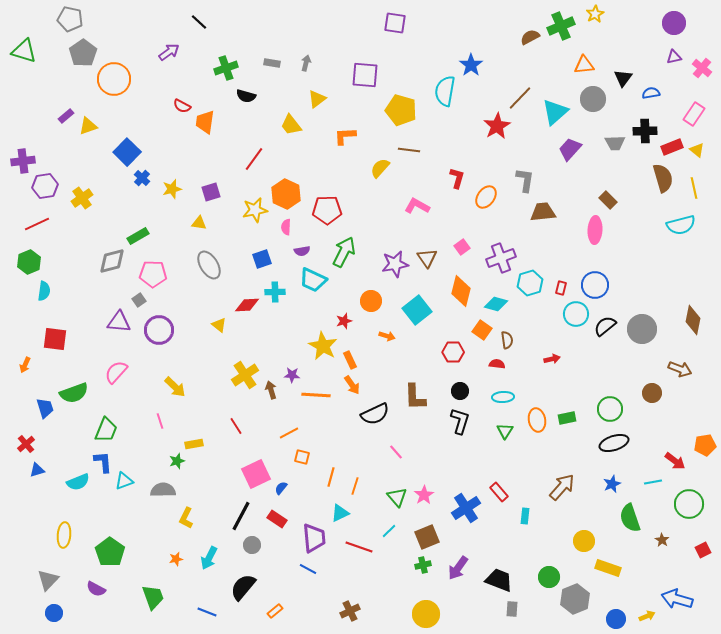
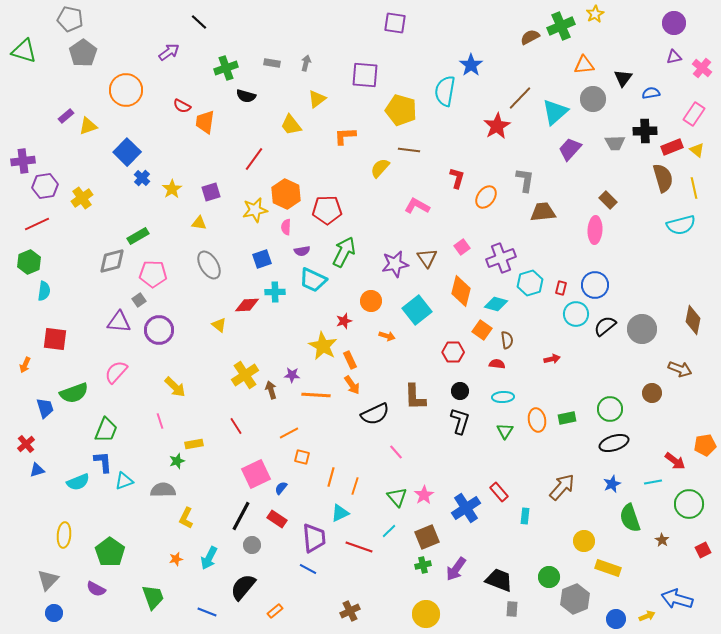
orange circle at (114, 79): moved 12 px right, 11 px down
yellow star at (172, 189): rotated 18 degrees counterclockwise
purple arrow at (458, 568): moved 2 px left, 1 px down
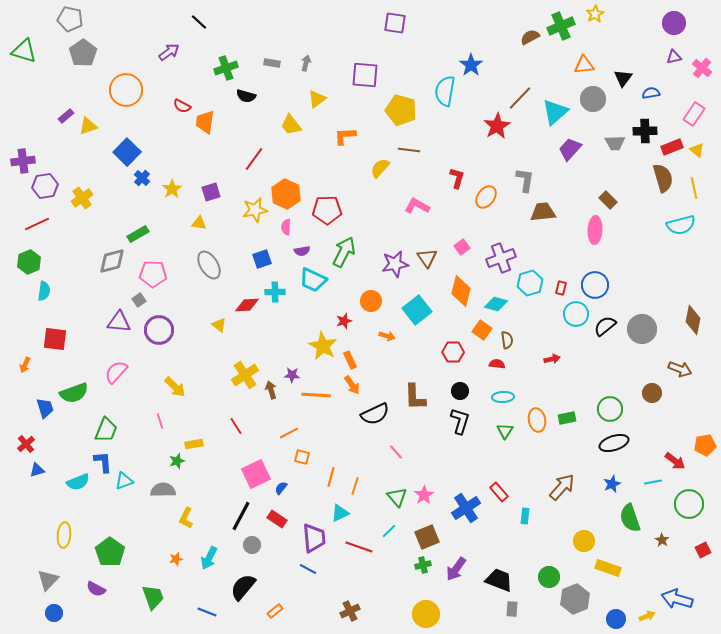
green rectangle at (138, 236): moved 2 px up
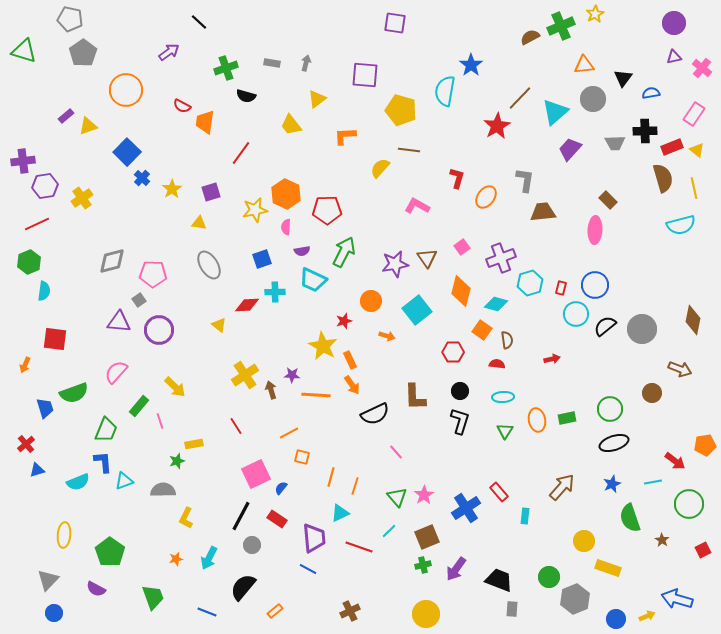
red line at (254, 159): moved 13 px left, 6 px up
green rectangle at (138, 234): moved 1 px right, 172 px down; rotated 20 degrees counterclockwise
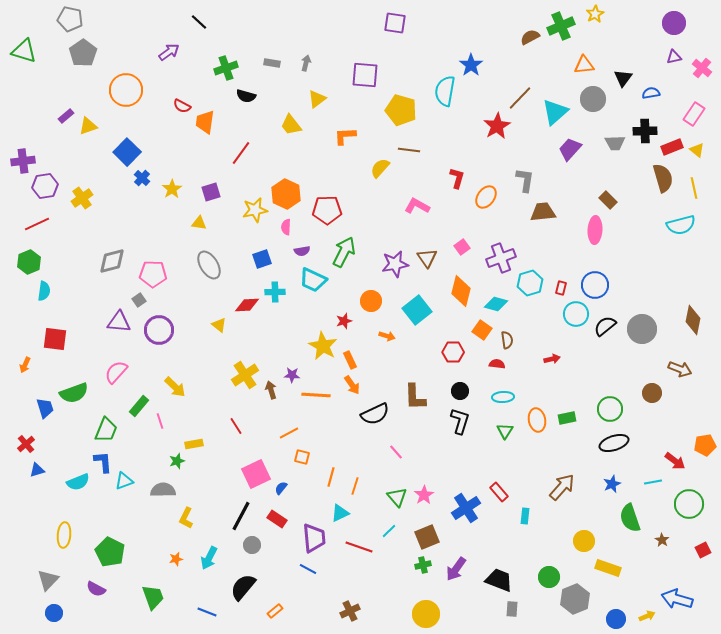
green pentagon at (110, 552): rotated 8 degrees counterclockwise
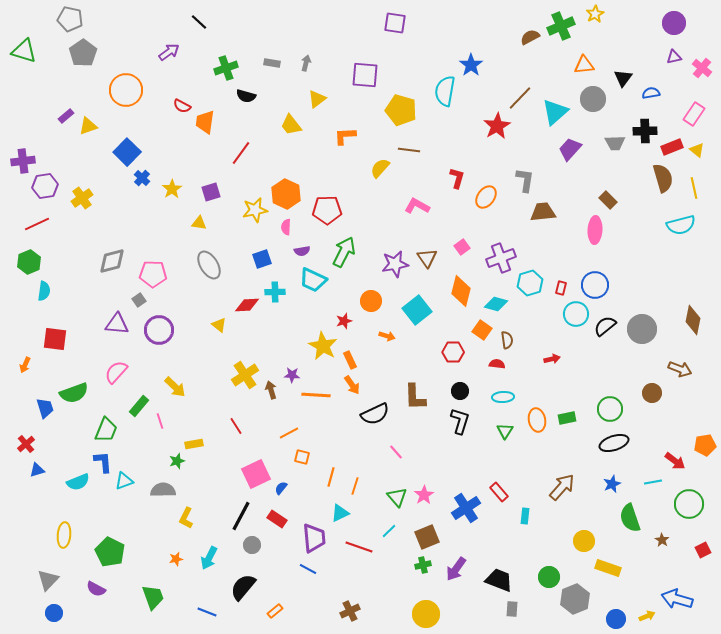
purple triangle at (119, 322): moved 2 px left, 2 px down
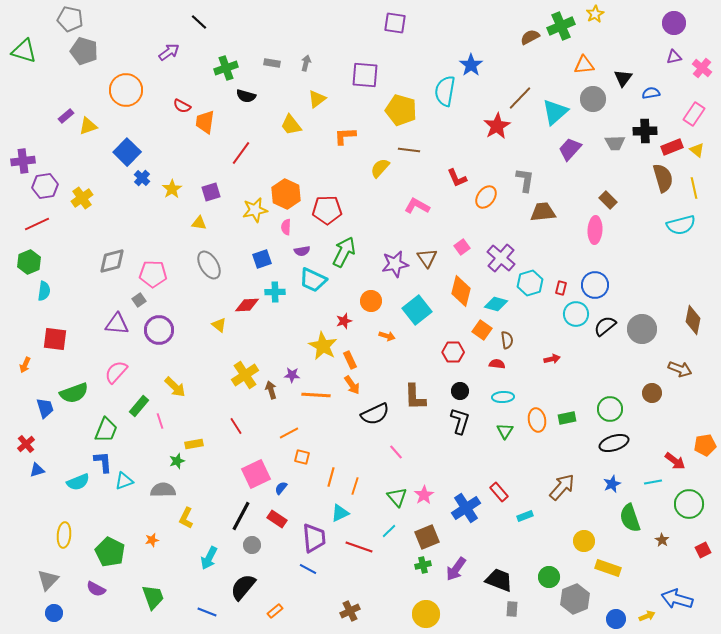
gray pentagon at (83, 53): moved 1 px right, 2 px up; rotated 20 degrees counterclockwise
red L-shape at (457, 178): rotated 140 degrees clockwise
purple cross at (501, 258): rotated 28 degrees counterclockwise
cyan rectangle at (525, 516): rotated 63 degrees clockwise
orange star at (176, 559): moved 24 px left, 19 px up
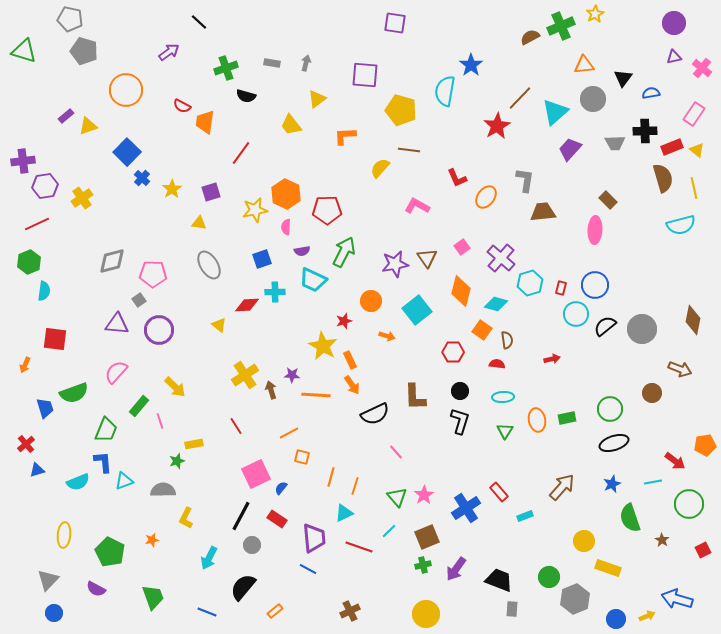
cyan triangle at (340, 513): moved 4 px right
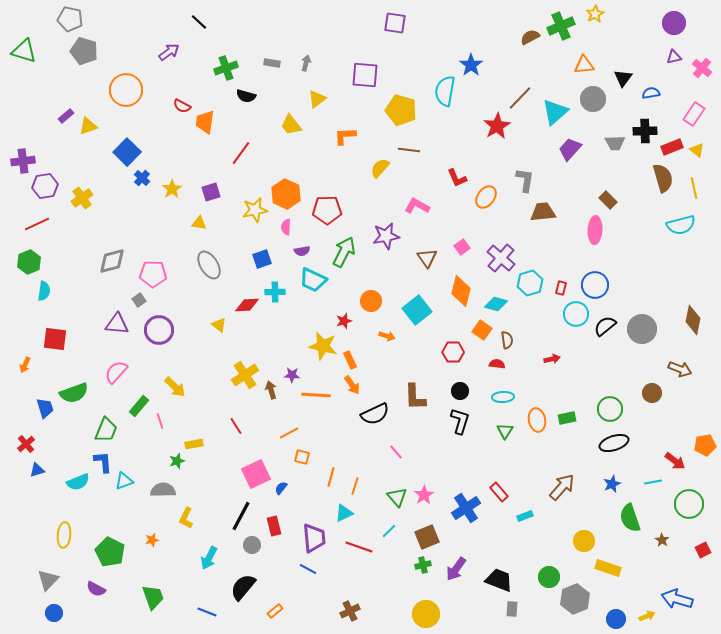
purple star at (395, 264): moved 9 px left, 28 px up
yellow star at (323, 346): rotated 16 degrees counterclockwise
red rectangle at (277, 519): moved 3 px left, 7 px down; rotated 42 degrees clockwise
